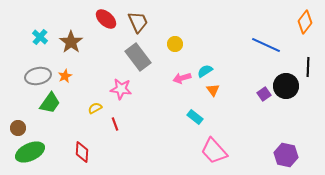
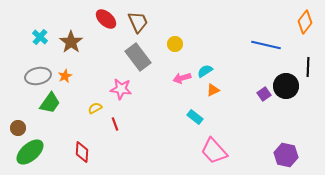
blue line: rotated 12 degrees counterclockwise
orange triangle: rotated 40 degrees clockwise
green ellipse: rotated 16 degrees counterclockwise
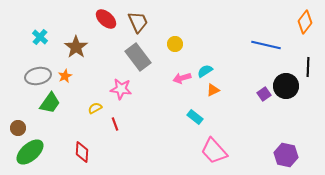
brown star: moved 5 px right, 5 px down
